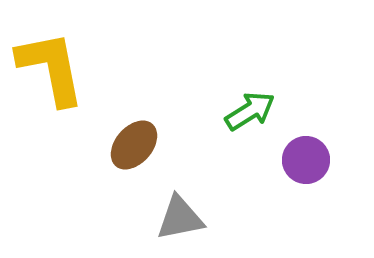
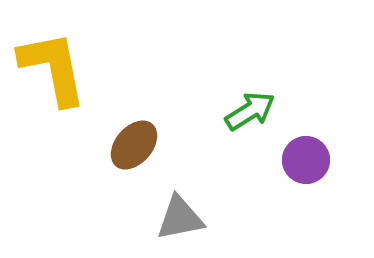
yellow L-shape: moved 2 px right
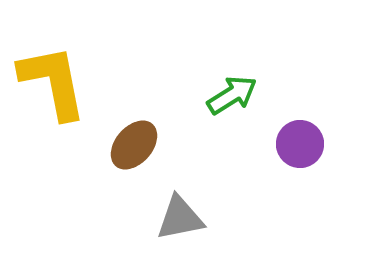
yellow L-shape: moved 14 px down
green arrow: moved 18 px left, 16 px up
purple circle: moved 6 px left, 16 px up
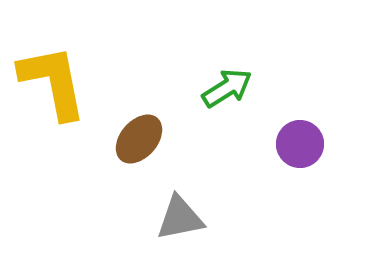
green arrow: moved 5 px left, 7 px up
brown ellipse: moved 5 px right, 6 px up
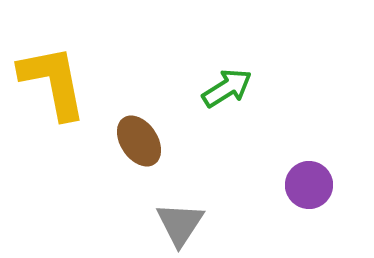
brown ellipse: moved 2 px down; rotated 75 degrees counterclockwise
purple circle: moved 9 px right, 41 px down
gray triangle: moved 6 px down; rotated 46 degrees counterclockwise
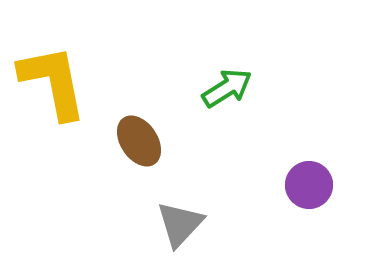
gray triangle: rotated 10 degrees clockwise
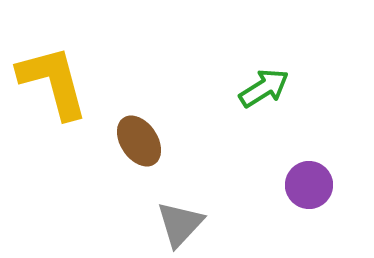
yellow L-shape: rotated 4 degrees counterclockwise
green arrow: moved 37 px right
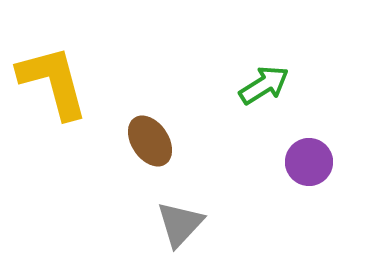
green arrow: moved 3 px up
brown ellipse: moved 11 px right
purple circle: moved 23 px up
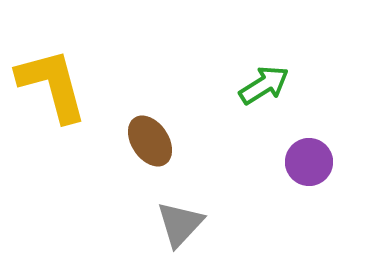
yellow L-shape: moved 1 px left, 3 px down
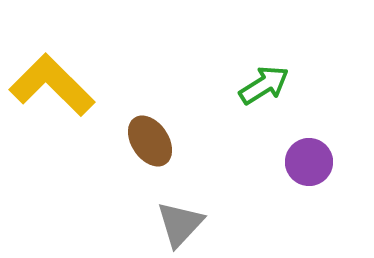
yellow L-shape: rotated 30 degrees counterclockwise
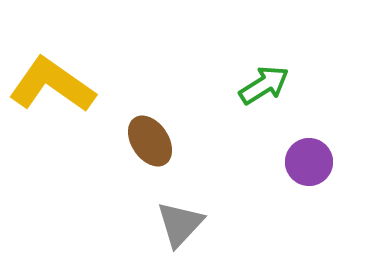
yellow L-shape: rotated 10 degrees counterclockwise
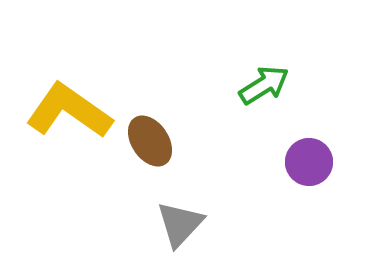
yellow L-shape: moved 17 px right, 26 px down
